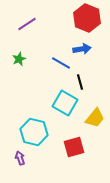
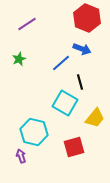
blue arrow: rotated 30 degrees clockwise
blue line: rotated 72 degrees counterclockwise
purple arrow: moved 1 px right, 2 px up
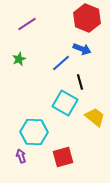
yellow trapezoid: moved 1 px up; rotated 90 degrees counterclockwise
cyan hexagon: rotated 12 degrees counterclockwise
red square: moved 11 px left, 10 px down
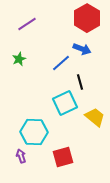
red hexagon: rotated 8 degrees clockwise
cyan square: rotated 35 degrees clockwise
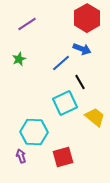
black line: rotated 14 degrees counterclockwise
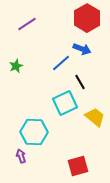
green star: moved 3 px left, 7 px down
red square: moved 15 px right, 9 px down
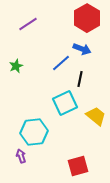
purple line: moved 1 px right
black line: moved 3 px up; rotated 42 degrees clockwise
yellow trapezoid: moved 1 px right, 1 px up
cyan hexagon: rotated 8 degrees counterclockwise
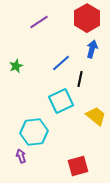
purple line: moved 11 px right, 2 px up
blue arrow: moved 10 px right; rotated 96 degrees counterclockwise
cyan square: moved 4 px left, 2 px up
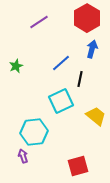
purple arrow: moved 2 px right
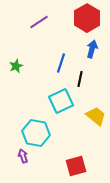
blue line: rotated 30 degrees counterclockwise
cyan hexagon: moved 2 px right, 1 px down; rotated 16 degrees clockwise
red square: moved 2 px left
